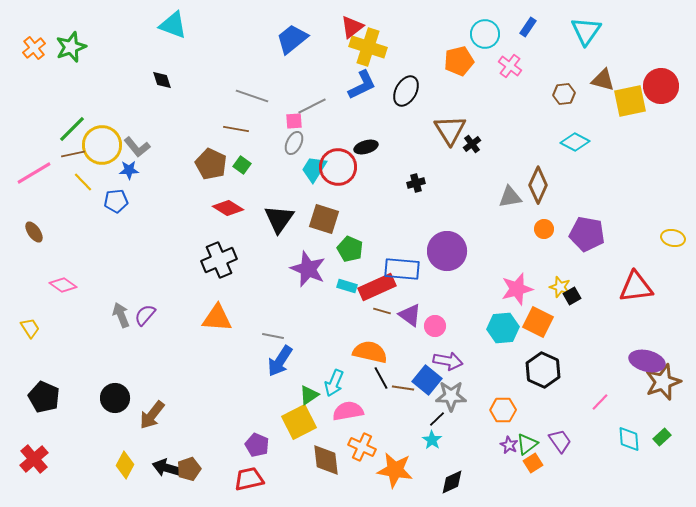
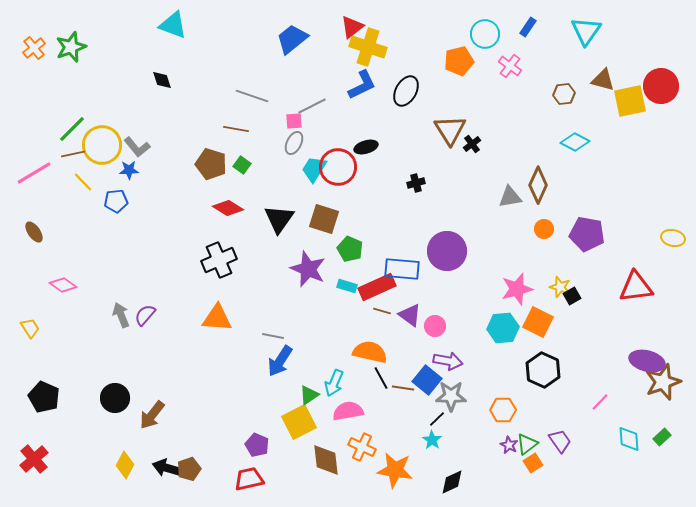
brown pentagon at (211, 164): rotated 8 degrees counterclockwise
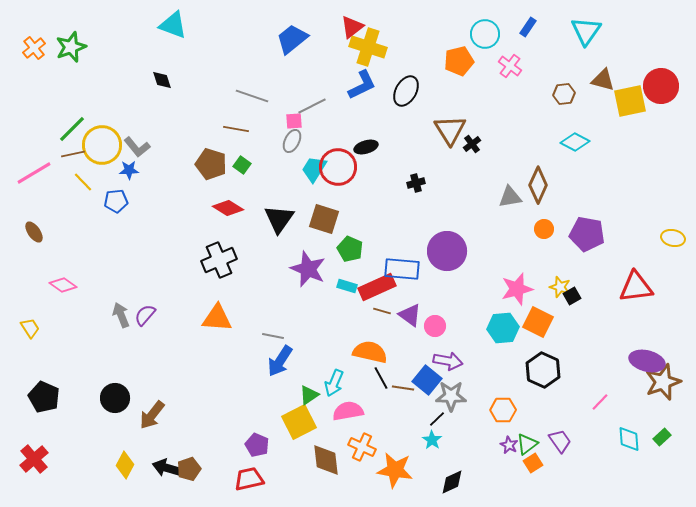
gray ellipse at (294, 143): moved 2 px left, 2 px up
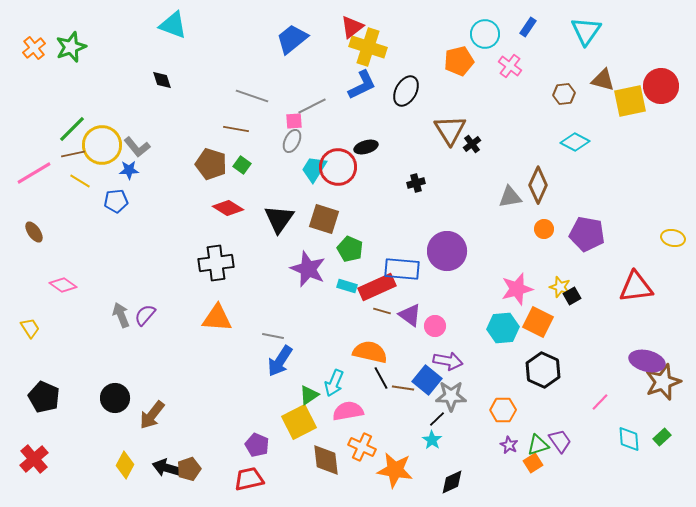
yellow line at (83, 182): moved 3 px left, 1 px up; rotated 15 degrees counterclockwise
black cross at (219, 260): moved 3 px left, 3 px down; rotated 16 degrees clockwise
green triangle at (527, 444): moved 11 px right, 1 px down; rotated 20 degrees clockwise
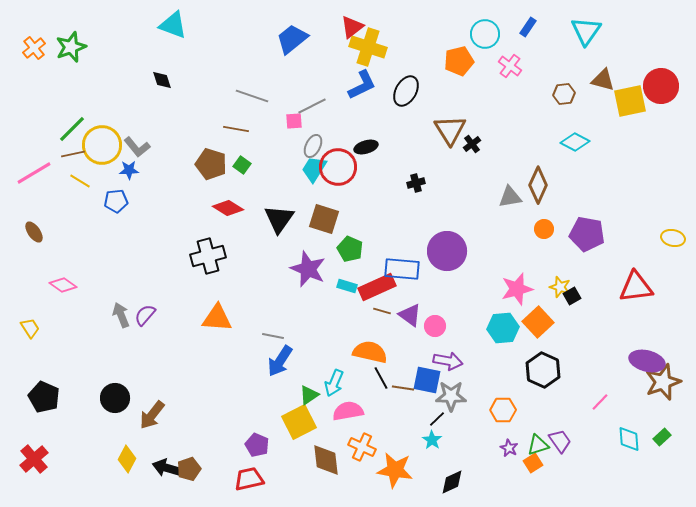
gray ellipse at (292, 141): moved 21 px right, 5 px down
black cross at (216, 263): moved 8 px left, 7 px up; rotated 8 degrees counterclockwise
orange square at (538, 322): rotated 20 degrees clockwise
blue square at (427, 380): rotated 28 degrees counterclockwise
purple star at (509, 445): moved 3 px down
yellow diamond at (125, 465): moved 2 px right, 6 px up
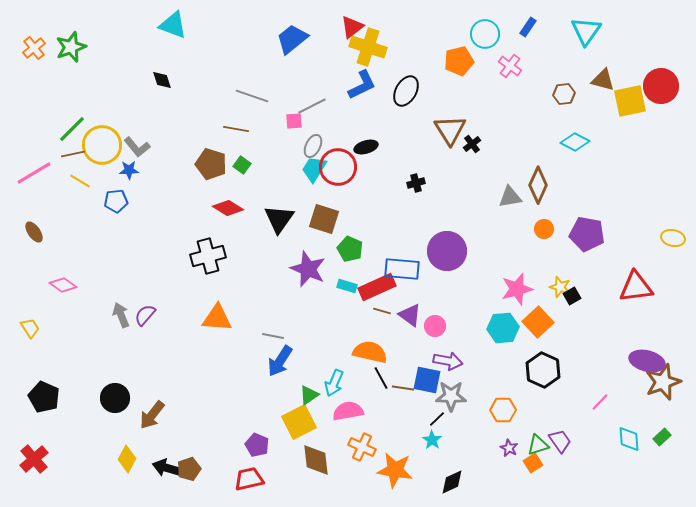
brown diamond at (326, 460): moved 10 px left
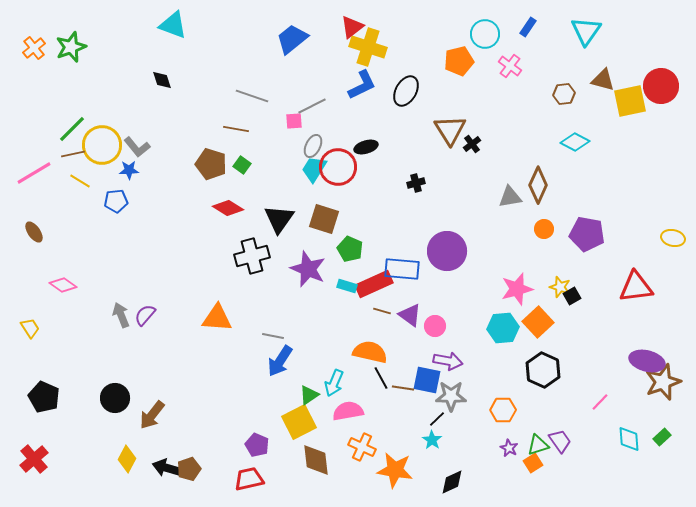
black cross at (208, 256): moved 44 px right
red rectangle at (377, 287): moved 3 px left, 3 px up
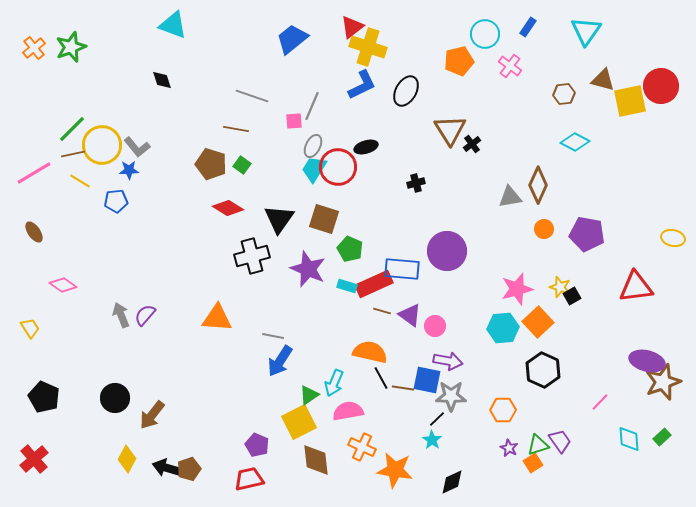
gray line at (312, 106): rotated 40 degrees counterclockwise
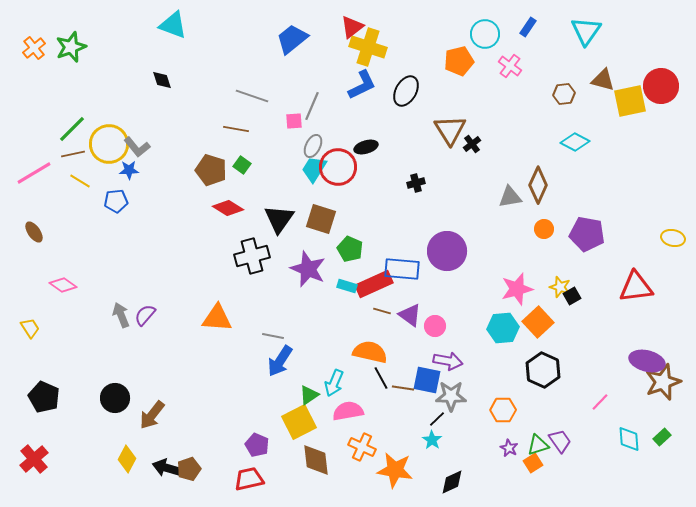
yellow circle at (102, 145): moved 7 px right, 1 px up
brown pentagon at (211, 164): moved 6 px down
brown square at (324, 219): moved 3 px left
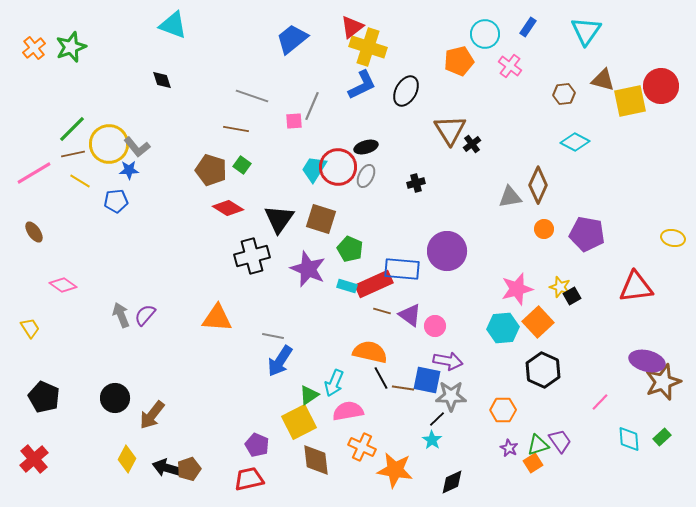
gray ellipse at (313, 146): moved 53 px right, 30 px down
